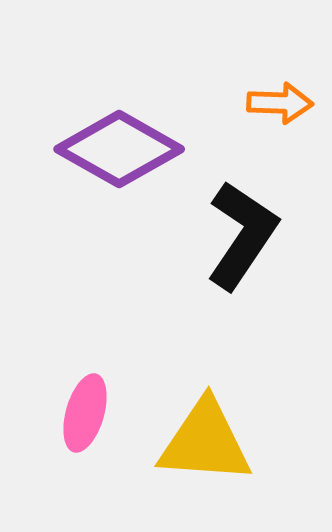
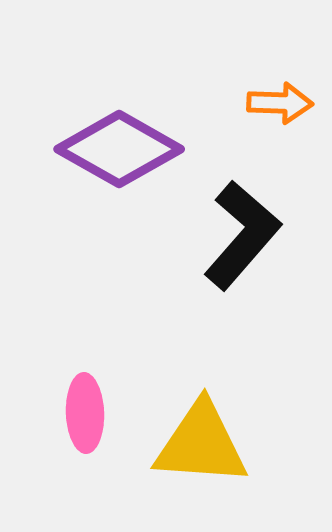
black L-shape: rotated 7 degrees clockwise
pink ellipse: rotated 18 degrees counterclockwise
yellow triangle: moved 4 px left, 2 px down
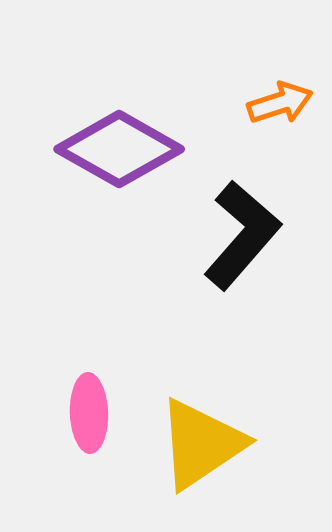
orange arrow: rotated 20 degrees counterclockwise
pink ellipse: moved 4 px right
yellow triangle: rotated 38 degrees counterclockwise
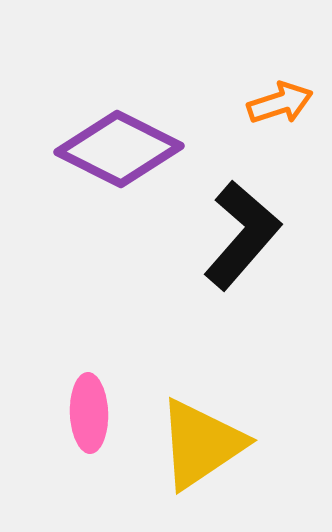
purple diamond: rotated 3 degrees counterclockwise
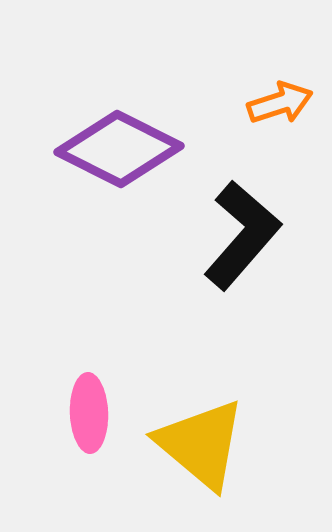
yellow triangle: rotated 46 degrees counterclockwise
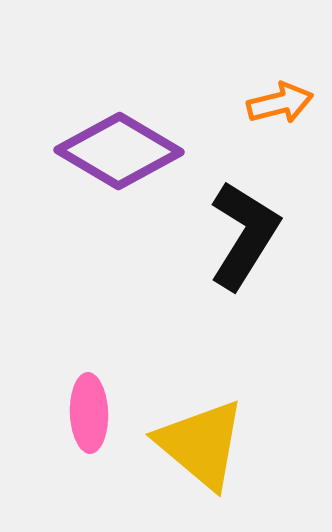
orange arrow: rotated 4 degrees clockwise
purple diamond: moved 2 px down; rotated 4 degrees clockwise
black L-shape: moved 2 px right; rotated 9 degrees counterclockwise
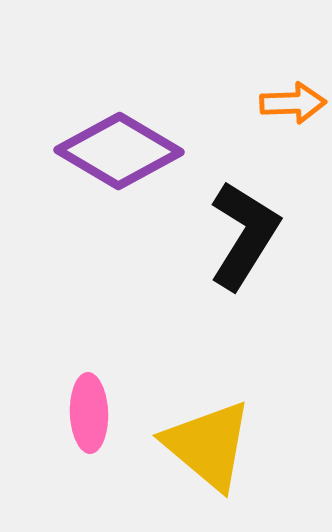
orange arrow: moved 13 px right; rotated 12 degrees clockwise
yellow triangle: moved 7 px right, 1 px down
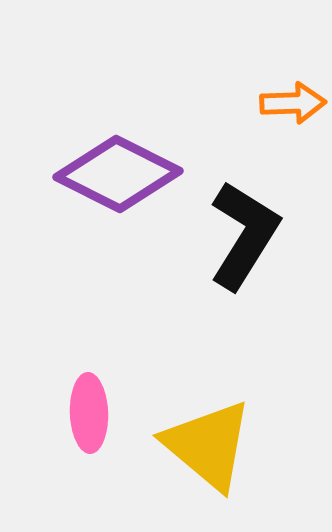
purple diamond: moved 1 px left, 23 px down; rotated 4 degrees counterclockwise
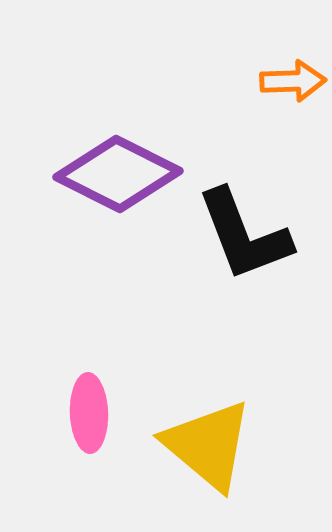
orange arrow: moved 22 px up
black L-shape: rotated 127 degrees clockwise
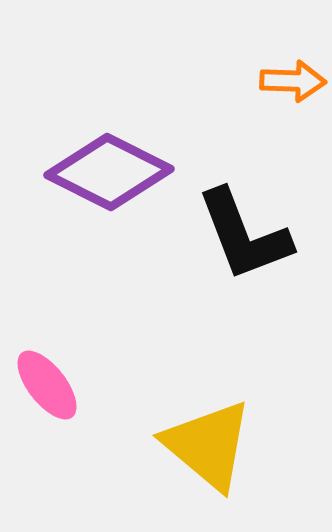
orange arrow: rotated 4 degrees clockwise
purple diamond: moved 9 px left, 2 px up
pink ellipse: moved 42 px left, 28 px up; rotated 36 degrees counterclockwise
